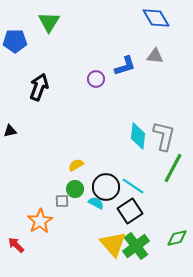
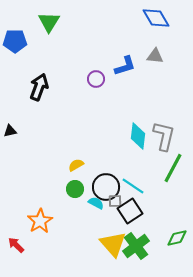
gray square: moved 53 px right
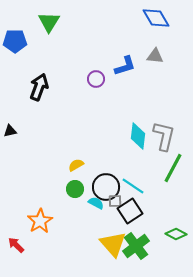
green diamond: moved 1 px left, 4 px up; rotated 40 degrees clockwise
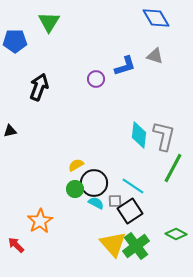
gray triangle: rotated 12 degrees clockwise
cyan diamond: moved 1 px right, 1 px up
black circle: moved 12 px left, 4 px up
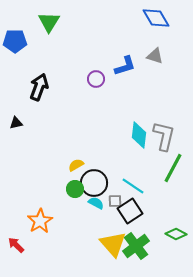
black triangle: moved 6 px right, 8 px up
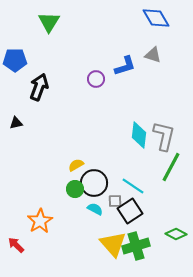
blue pentagon: moved 19 px down
gray triangle: moved 2 px left, 1 px up
green line: moved 2 px left, 1 px up
cyan semicircle: moved 1 px left, 6 px down
green cross: rotated 20 degrees clockwise
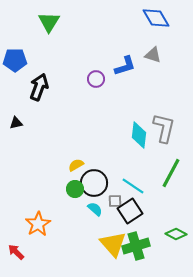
gray L-shape: moved 8 px up
green line: moved 6 px down
cyan semicircle: rotated 14 degrees clockwise
orange star: moved 2 px left, 3 px down
red arrow: moved 7 px down
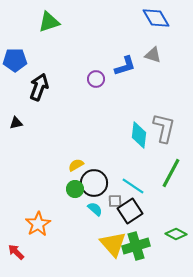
green triangle: rotated 40 degrees clockwise
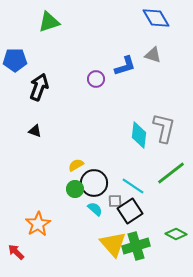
black triangle: moved 19 px right, 8 px down; rotated 32 degrees clockwise
green line: rotated 24 degrees clockwise
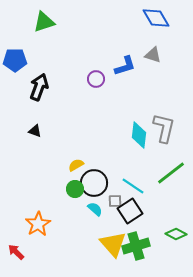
green triangle: moved 5 px left
